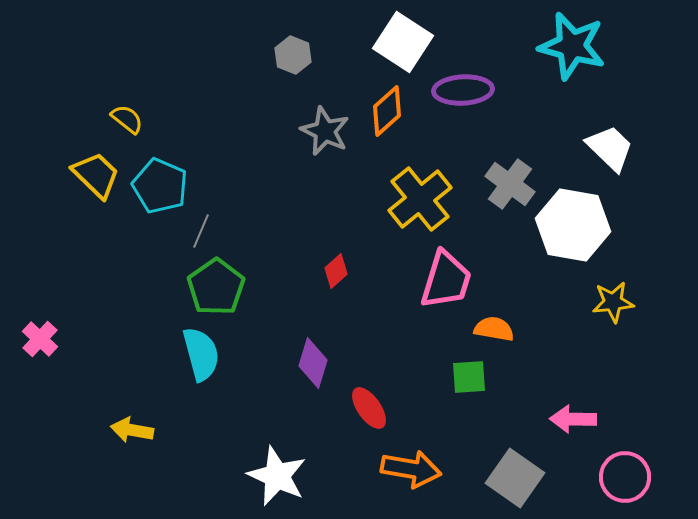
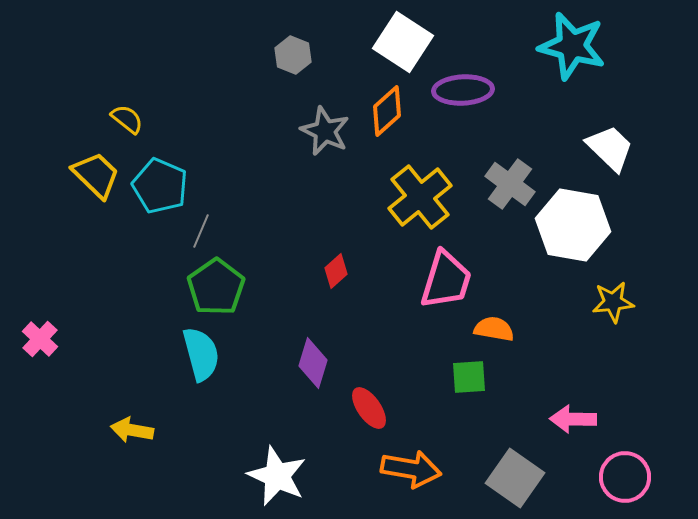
yellow cross: moved 2 px up
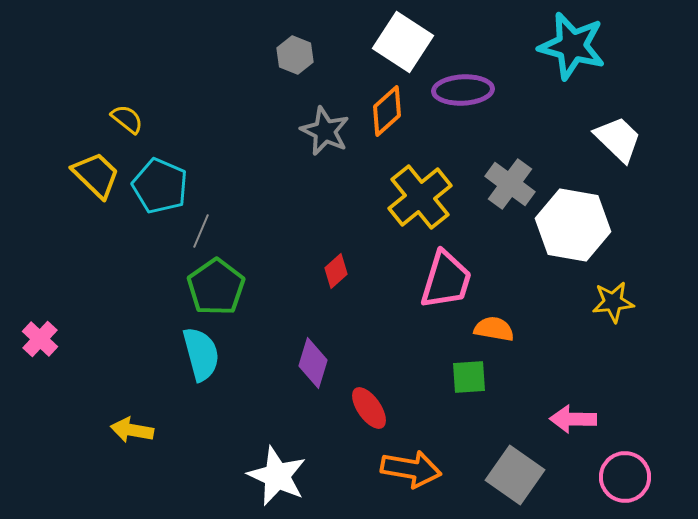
gray hexagon: moved 2 px right
white trapezoid: moved 8 px right, 9 px up
gray square: moved 3 px up
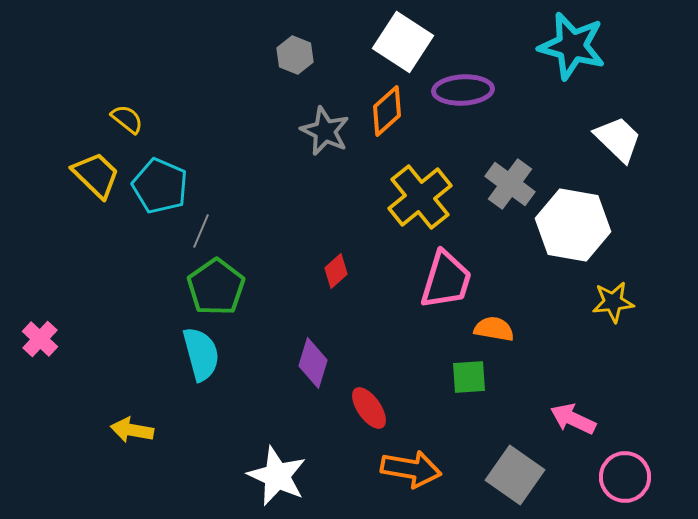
pink arrow: rotated 24 degrees clockwise
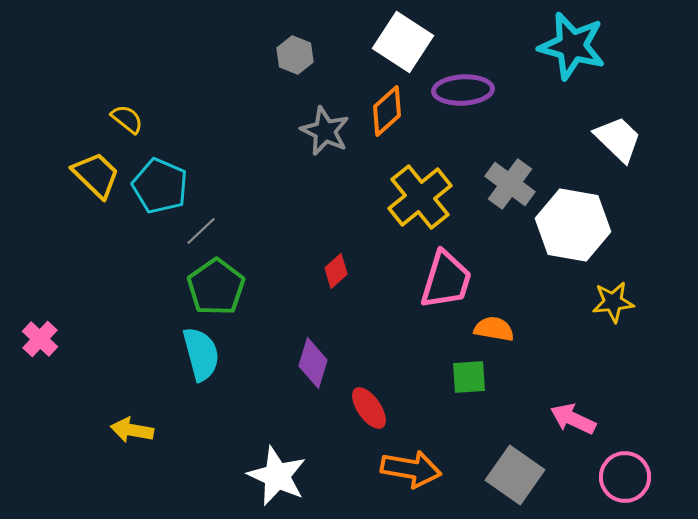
gray line: rotated 24 degrees clockwise
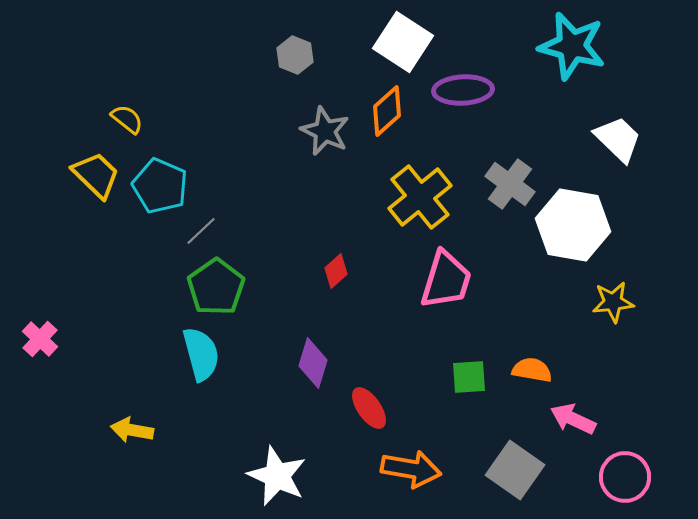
orange semicircle: moved 38 px right, 41 px down
gray square: moved 5 px up
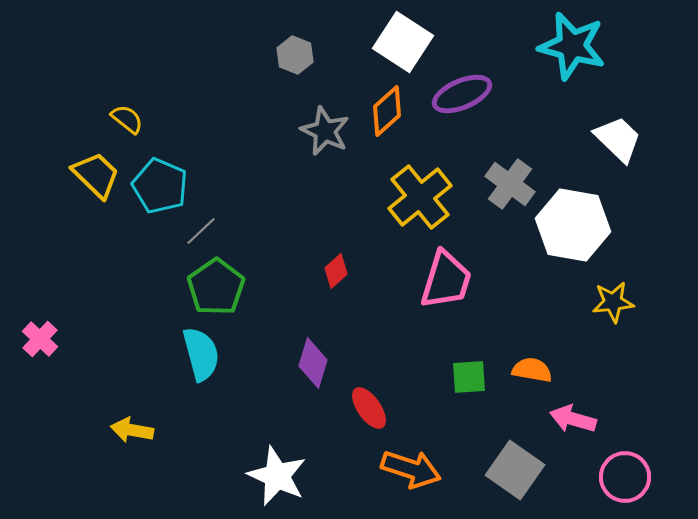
purple ellipse: moved 1 px left, 4 px down; rotated 20 degrees counterclockwise
pink arrow: rotated 9 degrees counterclockwise
orange arrow: rotated 8 degrees clockwise
